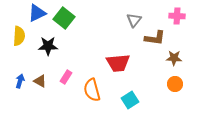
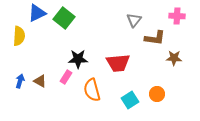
black star: moved 30 px right, 13 px down
orange circle: moved 18 px left, 10 px down
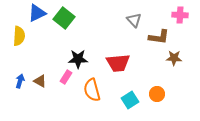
pink cross: moved 3 px right, 1 px up
gray triangle: rotated 21 degrees counterclockwise
brown L-shape: moved 4 px right, 1 px up
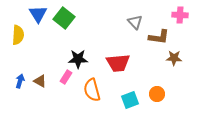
blue triangle: moved 1 px right, 1 px down; rotated 36 degrees counterclockwise
gray triangle: moved 1 px right, 2 px down
yellow semicircle: moved 1 px left, 1 px up
cyan square: rotated 12 degrees clockwise
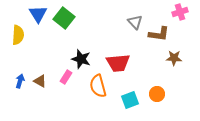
pink cross: moved 3 px up; rotated 21 degrees counterclockwise
brown L-shape: moved 3 px up
black star: moved 3 px right; rotated 18 degrees clockwise
orange semicircle: moved 6 px right, 4 px up
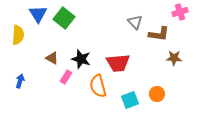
brown triangle: moved 12 px right, 23 px up
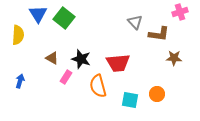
cyan square: rotated 30 degrees clockwise
